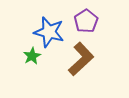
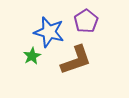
brown L-shape: moved 5 px left, 1 px down; rotated 24 degrees clockwise
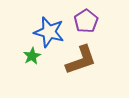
brown L-shape: moved 5 px right
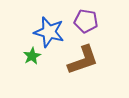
purple pentagon: rotated 30 degrees counterclockwise
brown L-shape: moved 2 px right
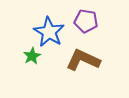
blue star: rotated 16 degrees clockwise
brown L-shape: rotated 136 degrees counterclockwise
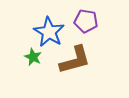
green star: moved 1 px right, 1 px down; rotated 18 degrees counterclockwise
brown L-shape: moved 8 px left; rotated 140 degrees clockwise
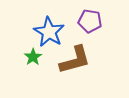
purple pentagon: moved 4 px right
green star: rotated 12 degrees clockwise
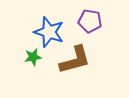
blue star: rotated 12 degrees counterclockwise
green star: rotated 24 degrees clockwise
